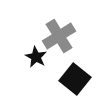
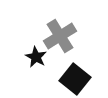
gray cross: moved 1 px right
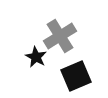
black square: moved 1 px right, 3 px up; rotated 28 degrees clockwise
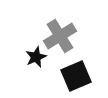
black star: rotated 20 degrees clockwise
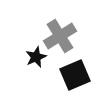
black square: moved 1 px left, 1 px up
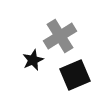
black star: moved 3 px left, 3 px down
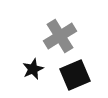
black star: moved 9 px down
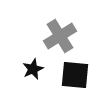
black square: rotated 28 degrees clockwise
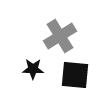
black star: rotated 25 degrees clockwise
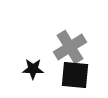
gray cross: moved 10 px right, 11 px down
